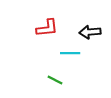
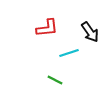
black arrow: rotated 120 degrees counterclockwise
cyan line: moved 1 px left; rotated 18 degrees counterclockwise
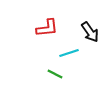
green line: moved 6 px up
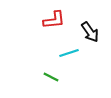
red L-shape: moved 7 px right, 8 px up
green line: moved 4 px left, 3 px down
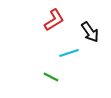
red L-shape: rotated 25 degrees counterclockwise
